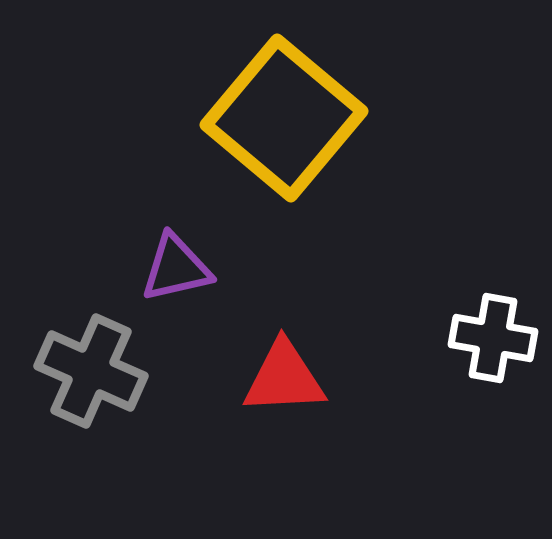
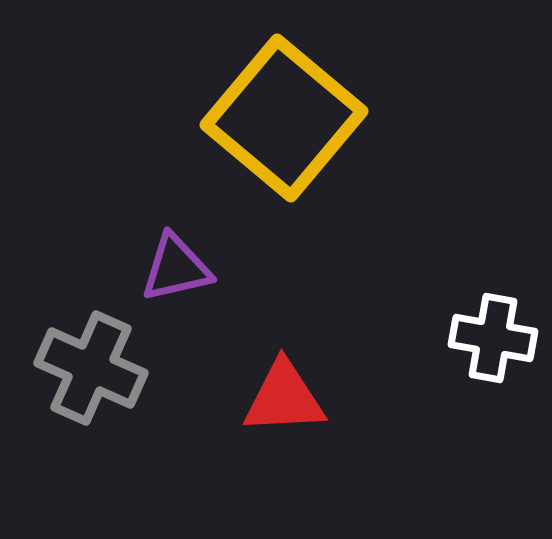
gray cross: moved 3 px up
red triangle: moved 20 px down
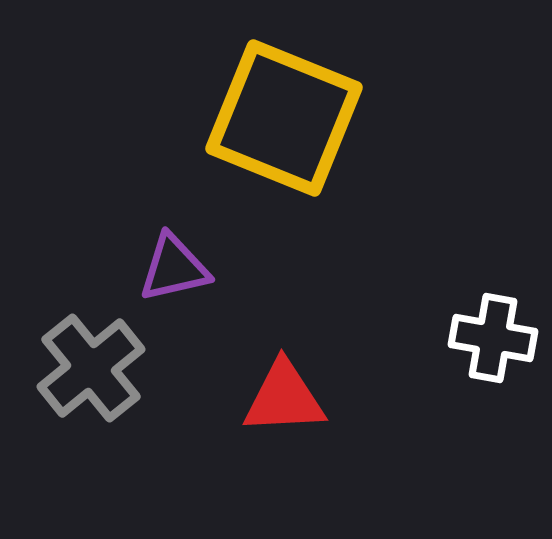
yellow square: rotated 18 degrees counterclockwise
purple triangle: moved 2 px left
gray cross: rotated 27 degrees clockwise
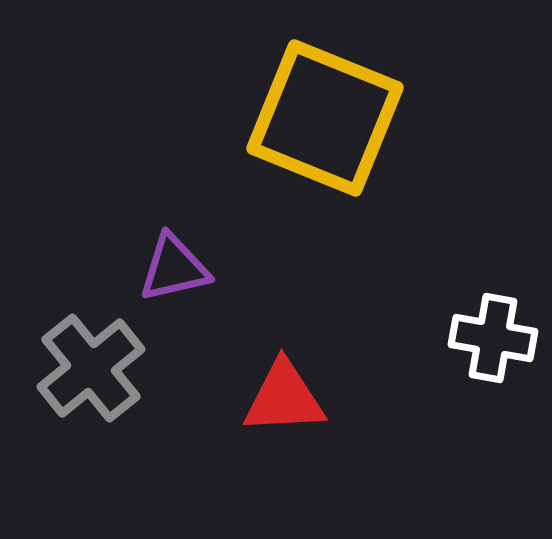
yellow square: moved 41 px right
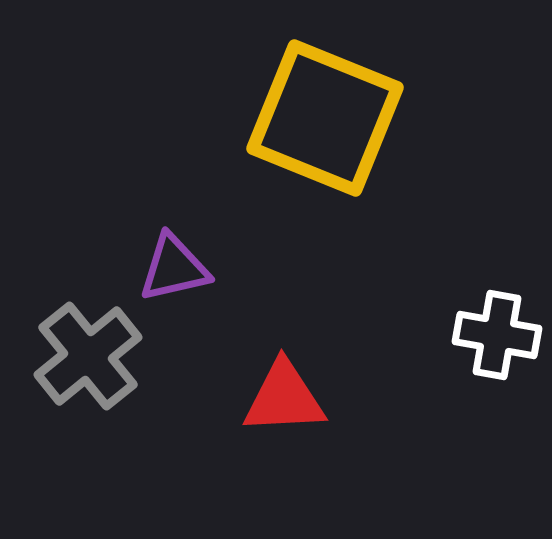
white cross: moved 4 px right, 3 px up
gray cross: moved 3 px left, 12 px up
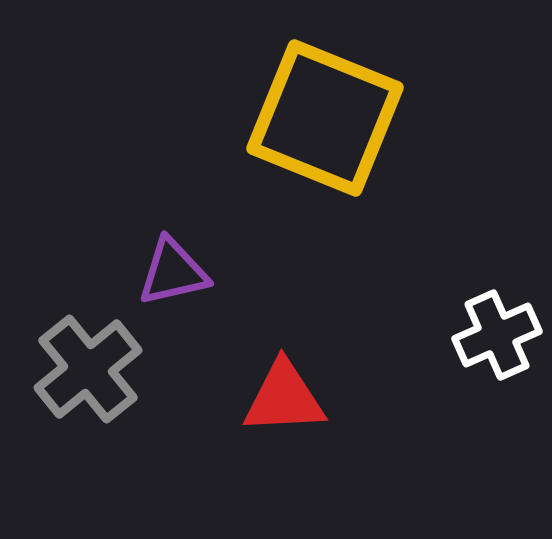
purple triangle: moved 1 px left, 4 px down
white cross: rotated 34 degrees counterclockwise
gray cross: moved 13 px down
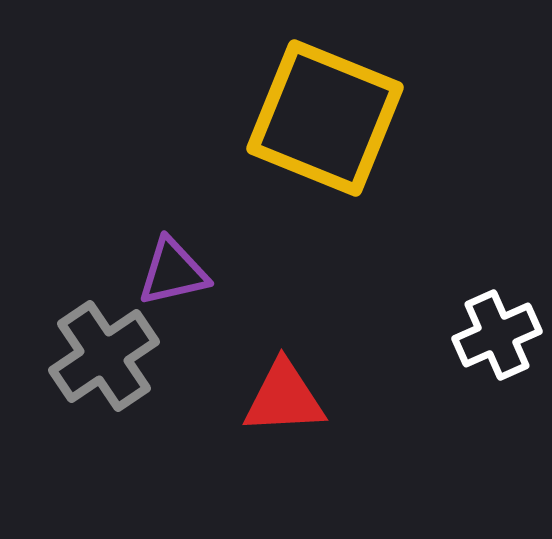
gray cross: moved 16 px right, 13 px up; rotated 5 degrees clockwise
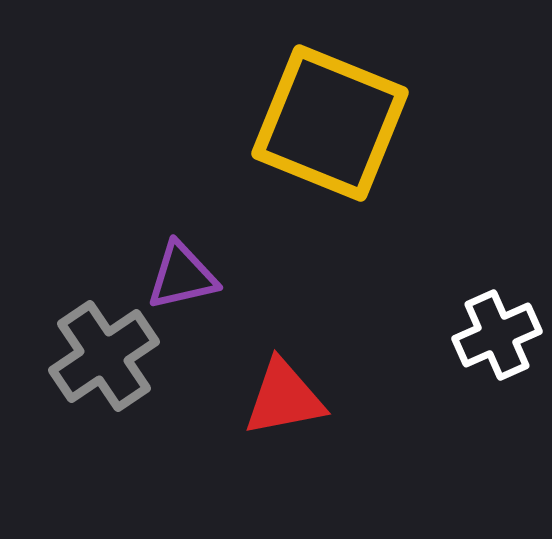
yellow square: moved 5 px right, 5 px down
purple triangle: moved 9 px right, 4 px down
red triangle: rotated 8 degrees counterclockwise
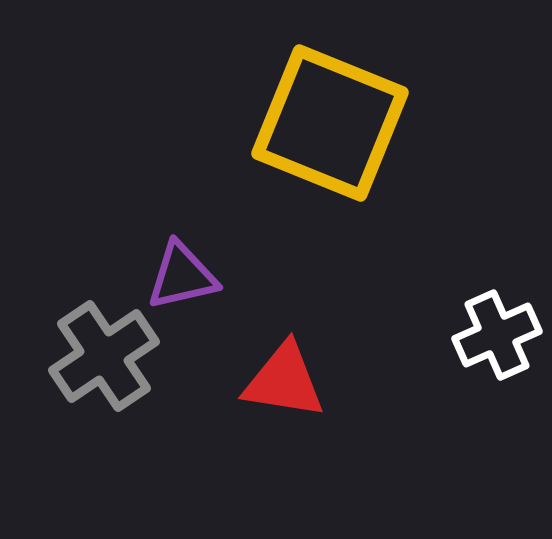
red triangle: moved 17 px up; rotated 20 degrees clockwise
